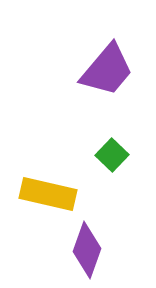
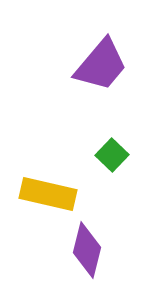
purple trapezoid: moved 6 px left, 5 px up
purple diamond: rotated 6 degrees counterclockwise
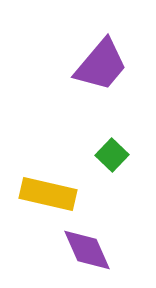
purple diamond: rotated 38 degrees counterclockwise
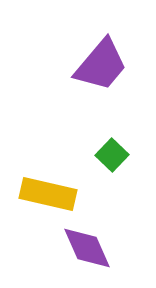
purple diamond: moved 2 px up
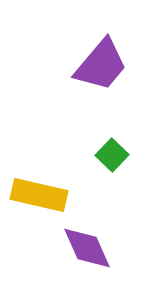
yellow rectangle: moved 9 px left, 1 px down
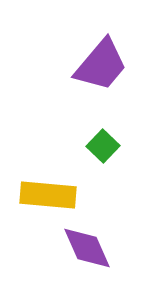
green square: moved 9 px left, 9 px up
yellow rectangle: moved 9 px right; rotated 8 degrees counterclockwise
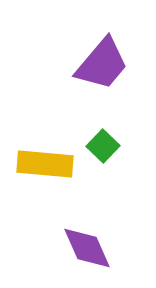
purple trapezoid: moved 1 px right, 1 px up
yellow rectangle: moved 3 px left, 31 px up
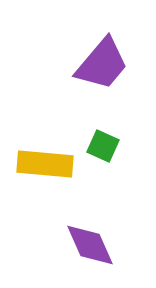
green square: rotated 20 degrees counterclockwise
purple diamond: moved 3 px right, 3 px up
